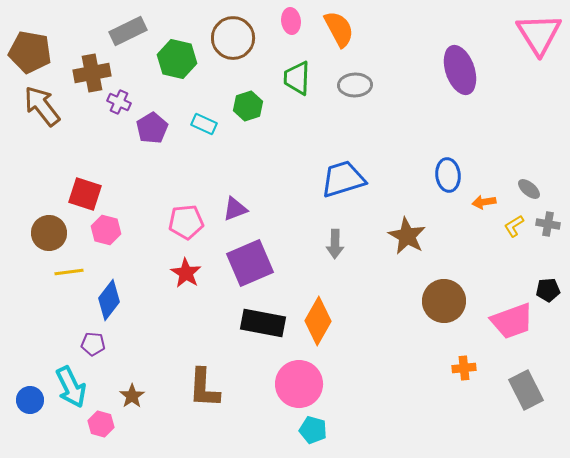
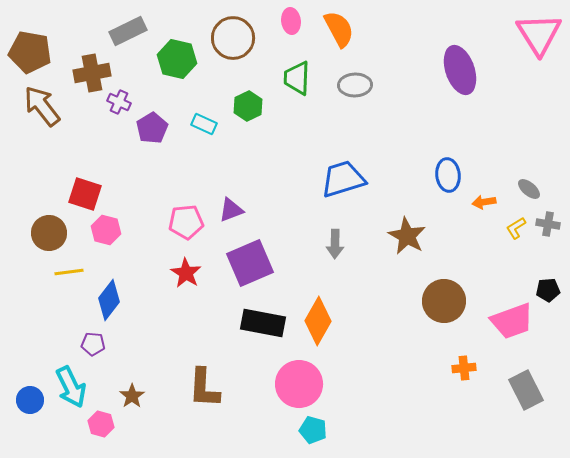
green hexagon at (248, 106): rotated 8 degrees counterclockwise
purple triangle at (235, 209): moved 4 px left, 1 px down
yellow L-shape at (514, 226): moved 2 px right, 2 px down
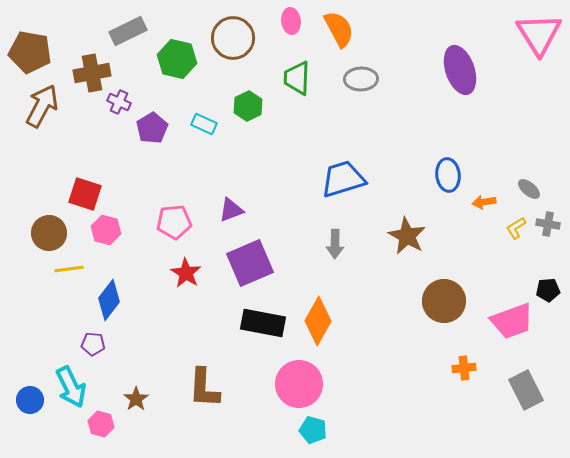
gray ellipse at (355, 85): moved 6 px right, 6 px up
brown arrow at (42, 106): rotated 66 degrees clockwise
pink pentagon at (186, 222): moved 12 px left
yellow line at (69, 272): moved 3 px up
brown star at (132, 396): moved 4 px right, 3 px down
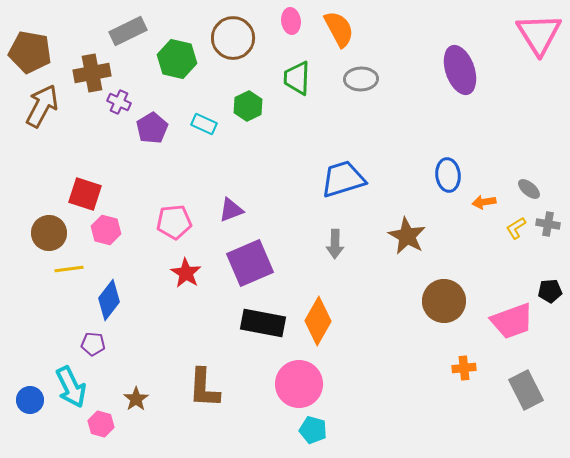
black pentagon at (548, 290): moved 2 px right, 1 px down
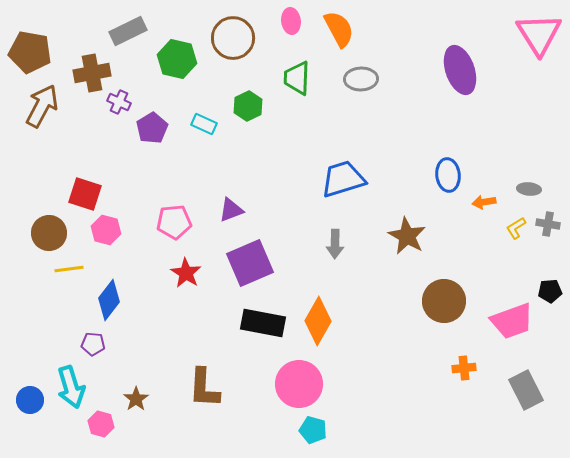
gray ellipse at (529, 189): rotated 35 degrees counterclockwise
cyan arrow at (71, 387): rotated 9 degrees clockwise
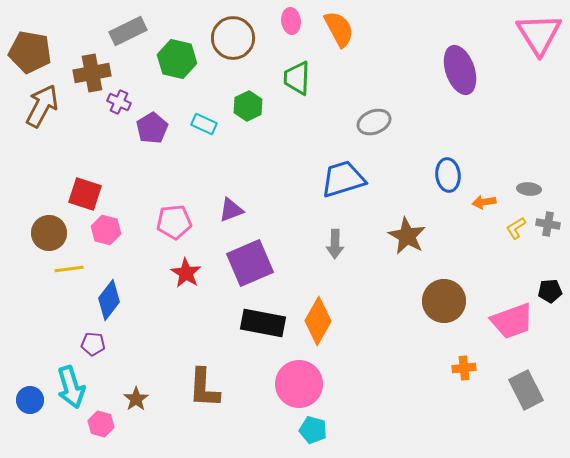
gray ellipse at (361, 79): moved 13 px right, 43 px down; rotated 20 degrees counterclockwise
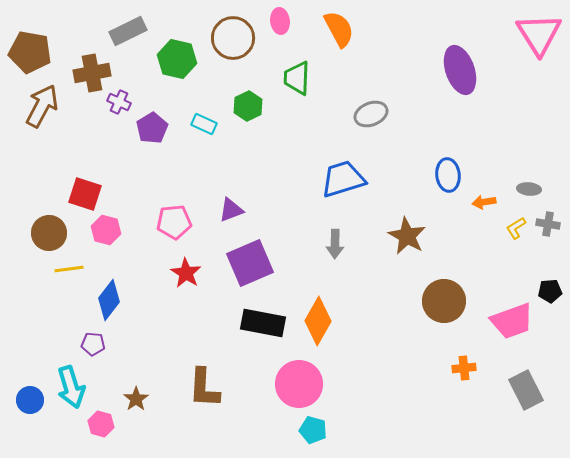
pink ellipse at (291, 21): moved 11 px left
gray ellipse at (374, 122): moved 3 px left, 8 px up
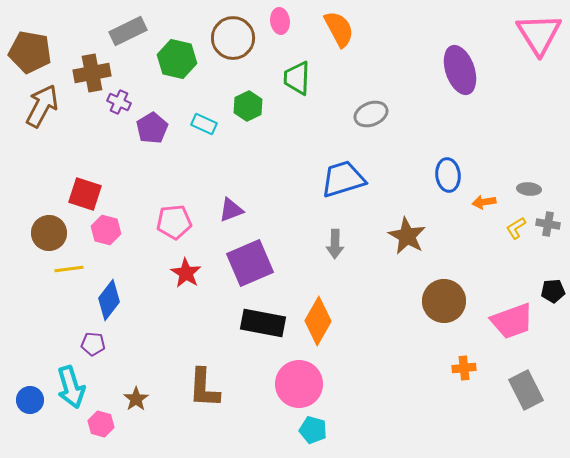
black pentagon at (550, 291): moved 3 px right
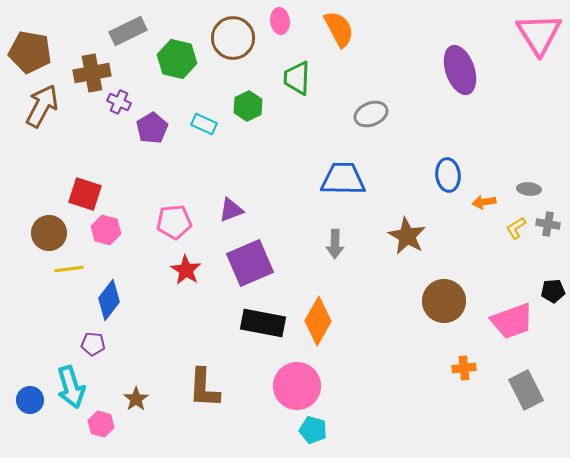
blue trapezoid at (343, 179): rotated 18 degrees clockwise
red star at (186, 273): moved 3 px up
pink circle at (299, 384): moved 2 px left, 2 px down
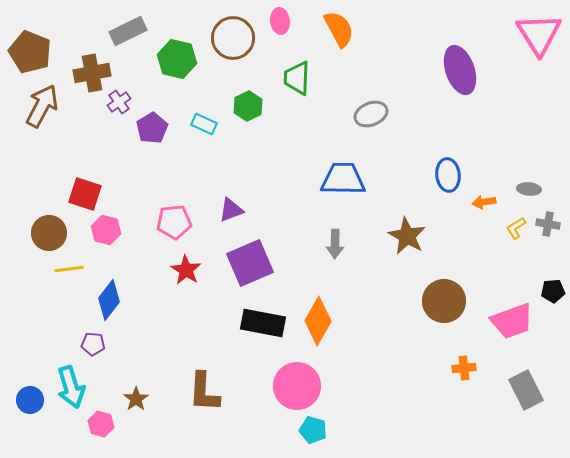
brown pentagon at (30, 52): rotated 12 degrees clockwise
purple cross at (119, 102): rotated 30 degrees clockwise
brown L-shape at (204, 388): moved 4 px down
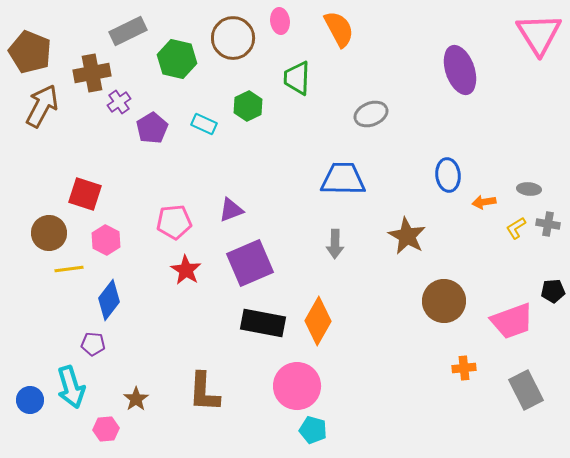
pink hexagon at (106, 230): moved 10 px down; rotated 12 degrees clockwise
pink hexagon at (101, 424): moved 5 px right, 5 px down; rotated 20 degrees counterclockwise
